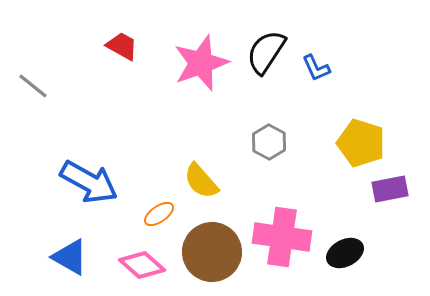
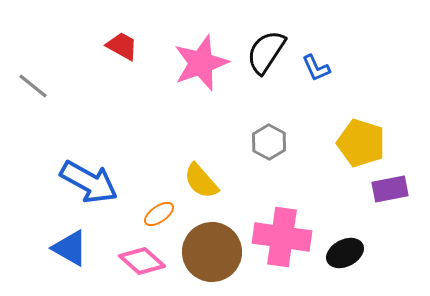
blue triangle: moved 9 px up
pink diamond: moved 4 px up
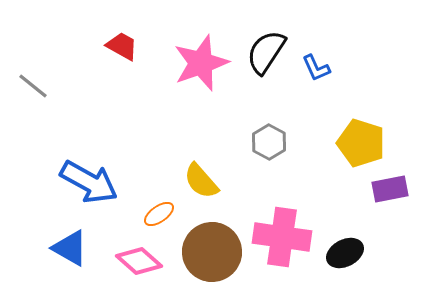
pink diamond: moved 3 px left
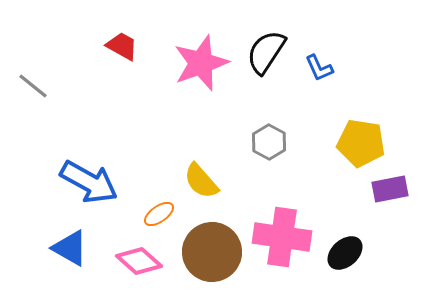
blue L-shape: moved 3 px right
yellow pentagon: rotated 9 degrees counterclockwise
black ellipse: rotated 15 degrees counterclockwise
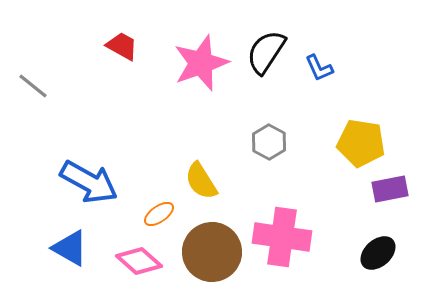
yellow semicircle: rotated 9 degrees clockwise
black ellipse: moved 33 px right
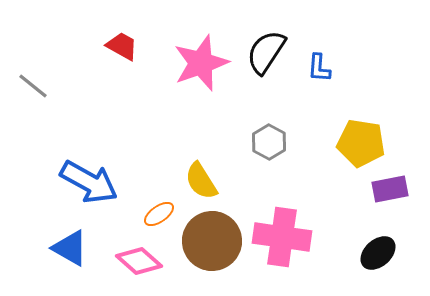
blue L-shape: rotated 28 degrees clockwise
brown circle: moved 11 px up
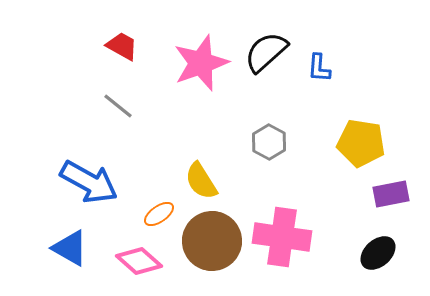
black semicircle: rotated 15 degrees clockwise
gray line: moved 85 px right, 20 px down
purple rectangle: moved 1 px right, 5 px down
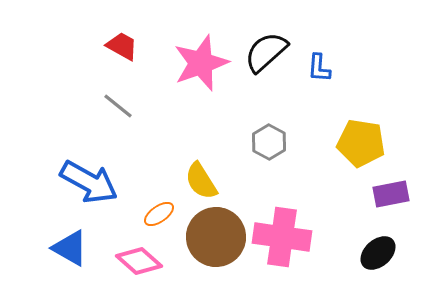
brown circle: moved 4 px right, 4 px up
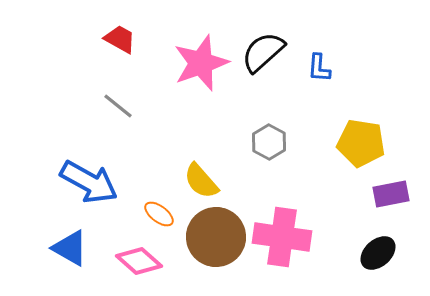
red trapezoid: moved 2 px left, 7 px up
black semicircle: moved 3 px left
yellow semicircle: rotated 9 degrees counterclockwise
orange ellipse: rotated 72 degrees clockwise
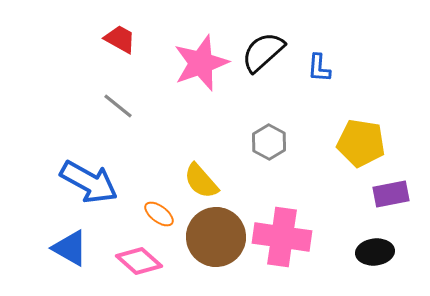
black ellipse: moved 3 px left, 1 px up; rotated 36 degrees clockwise
